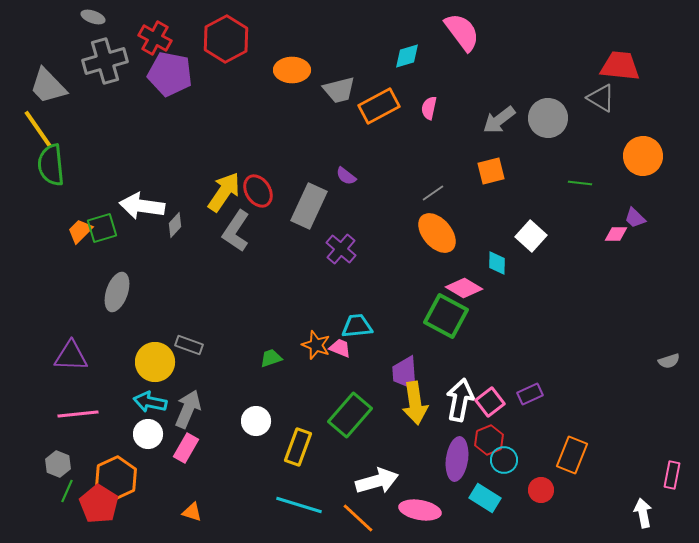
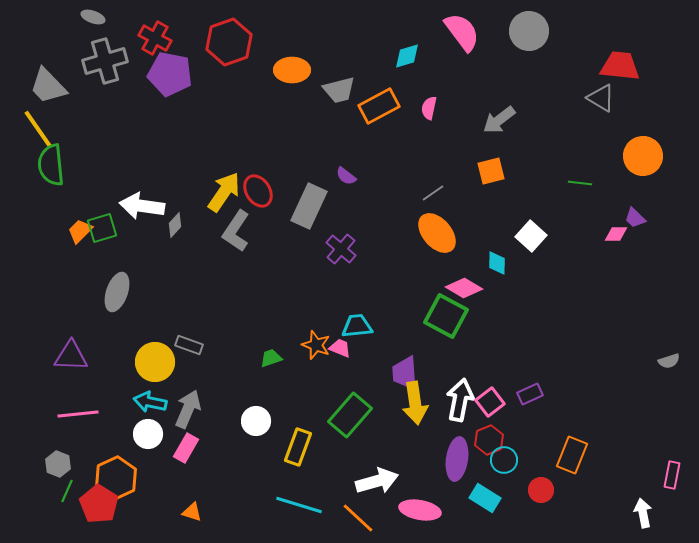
red hexagon at (226, 39): moved 3 px right, 3 px down; rotated 9 degrees clockwise
gray circle at (548, 118): moved 19 px left, 87 px up
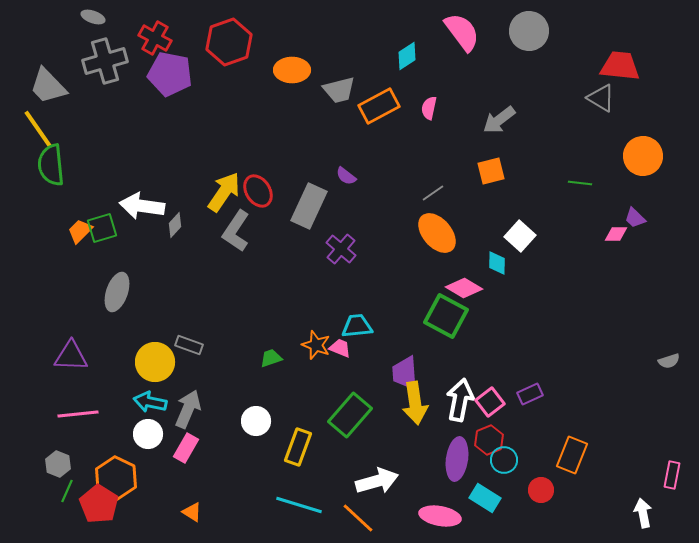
cyan diamond at (407, 56): rotated 16 degrees counterclockwise
white square at (531, 236): moved 11 px left
orange hexagon at (116, 478): rotated 9 degrees counterclockwise
pink ellipse at (420, 510): moved 20 px right, 6 px down
orange triangle at (192, 512): rotated 15 degrees clockwise
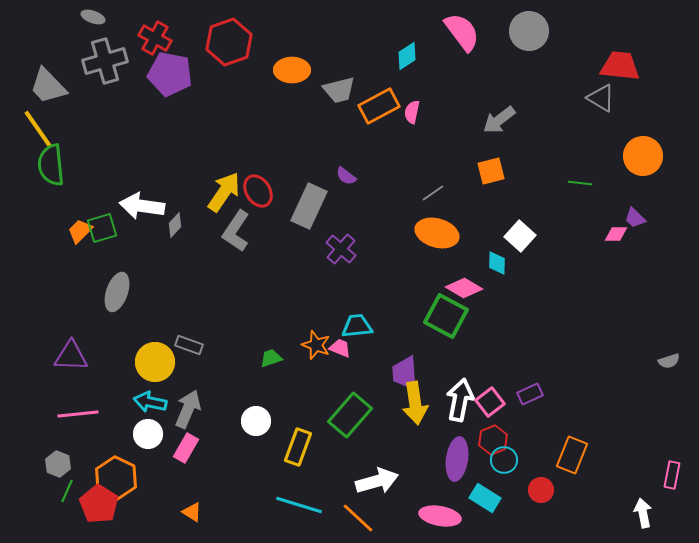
pink semicircle at (429, 108): moved 17 px left, 4 px down
orange ellipse at (437, 233): rotated 33 degrees counterclockwise
red hexagon at (489, 440): moved 4 px right
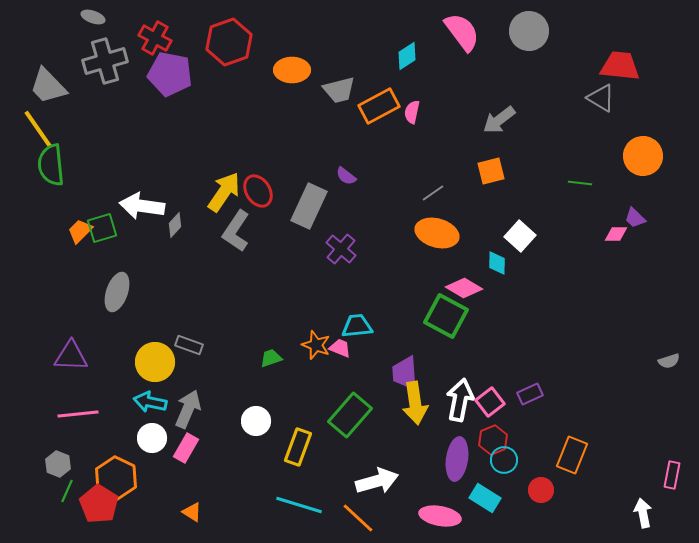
white circle at (148, 434): moved 4 px right, 4 px down
